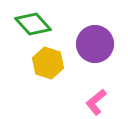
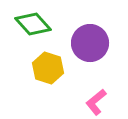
purple circle: moved 5 px left, 1 px up
yellow hexagon: moved 5 px down
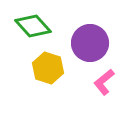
green diamond: moved 2 px down
pink L-shape: moved 8 px right, 20 px up
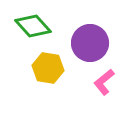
yellow hexagon: rotated 8 degrees counterclockwise
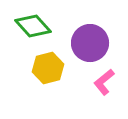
yellow hexagon: rotated 24 degrees counterclockwise
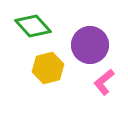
purple circle: moved 2 px down
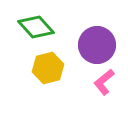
green diamond: moved 3 px right, 1 px down
purple circle: moved 7 px right
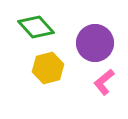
purple circle: moved 2 px left, 2 px up
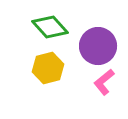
green diamond: moved 14 px right
purple circle: moved 3 px right, 3 px down
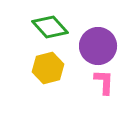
pink L-shape: rotated 132 degrees clockwise
